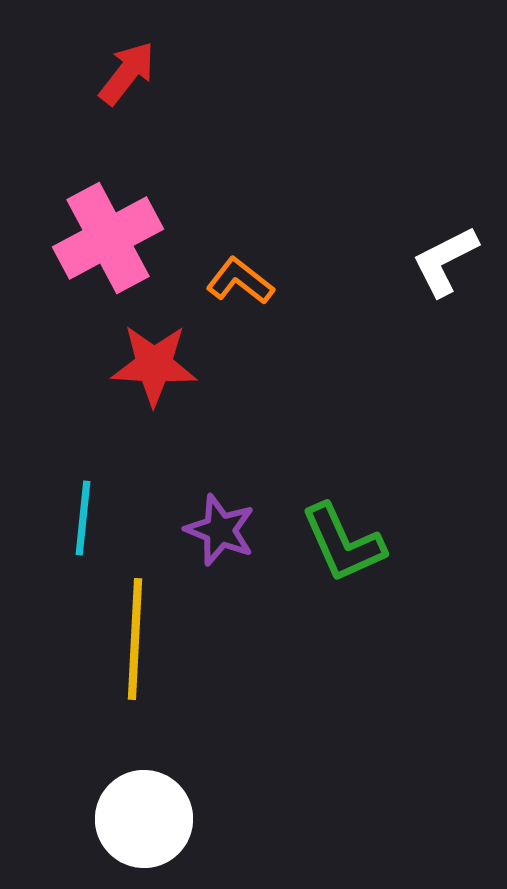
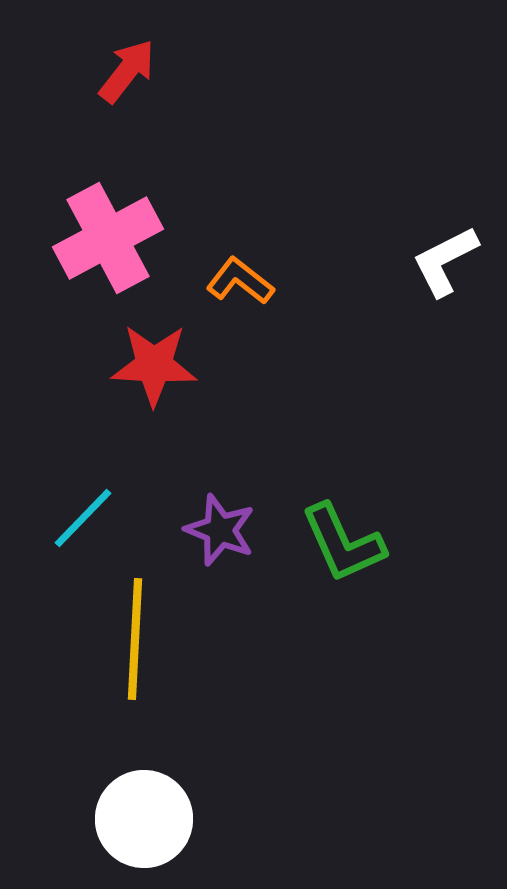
red arrow: moved 2 px up
cyan line: rotated 38 degrees clockwise
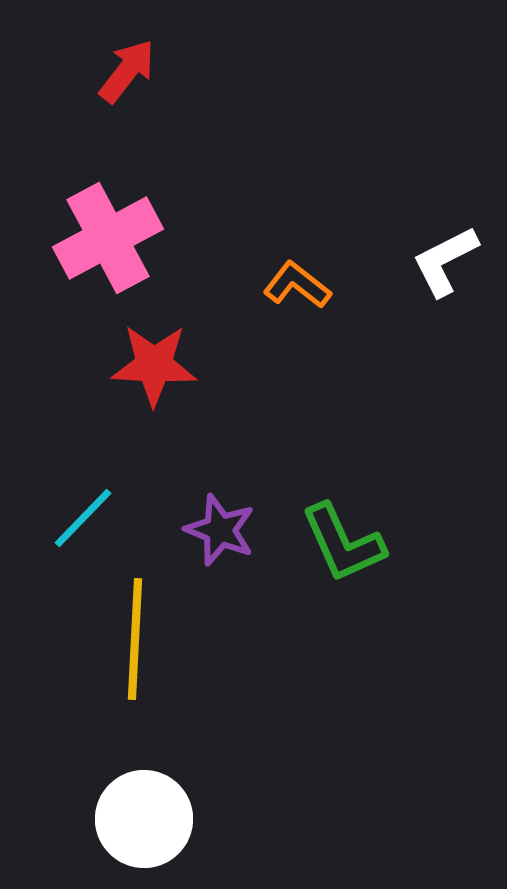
orange L-shape: moved 57 px right, 4 px down
